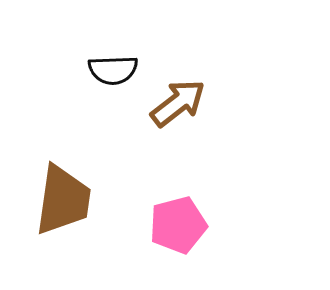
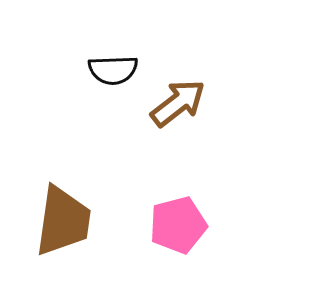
brown trapezoid: moved 21 px down
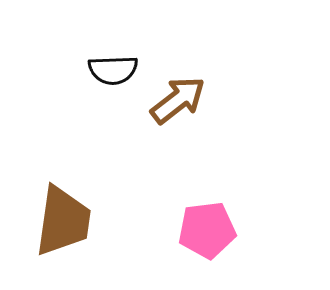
brown arrow: moved 3 px up
pink pentagon: moved 29 px right, 5 px down; rotated 8 degrees clockwise
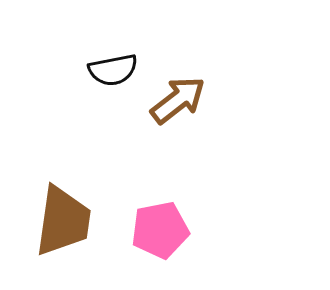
black semicircle: rotated 9 degrees counterclockwise
pink pentagon: moved 47 px left; rotated 4 degrees counterclockwise
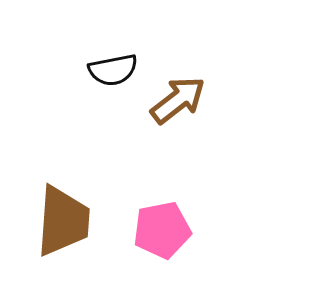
brown trapezoid: rotated 4 degrees counterclockwise
pink pentagon: moved 2 px right
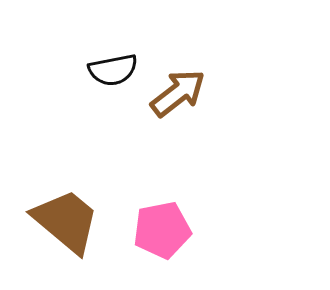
brown arrow: moved 7 px up
brown trapezoid: moved 3 px right; rotated 54 degrees counterclockwise
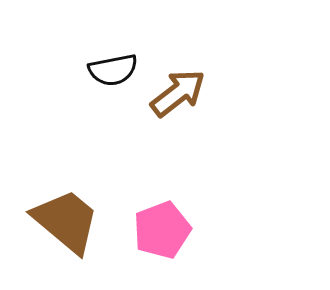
pink pentagon: rotated 10 degrees counterclockwise
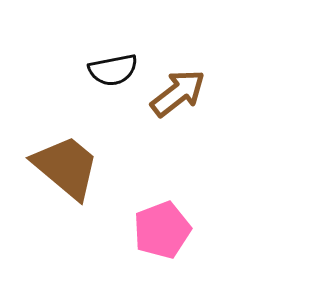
brown trapezoid: moved 54 px up
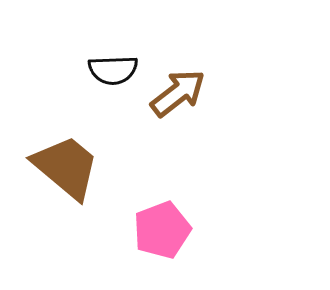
black semicircle: rotated 9 degrees clockwise
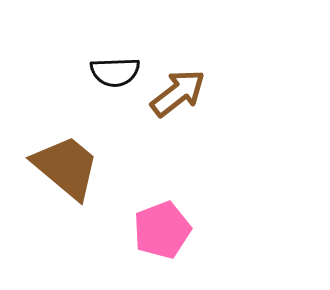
black semicircle: moved 2 px right, 2 px down
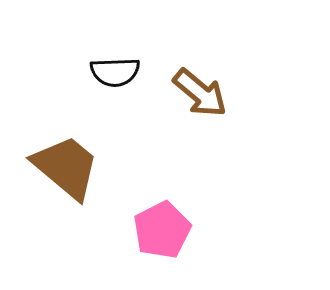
brown arrow: moved 22 px right; rotated 78 degrees clockwise
pink pentagon: rotated 6 degrees counterclockwise
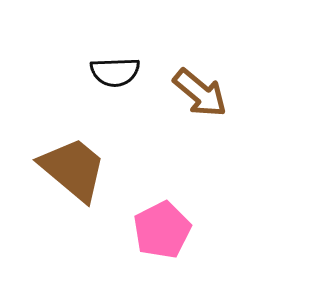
brown trapezoid: moved 7 px right, 2 px down
